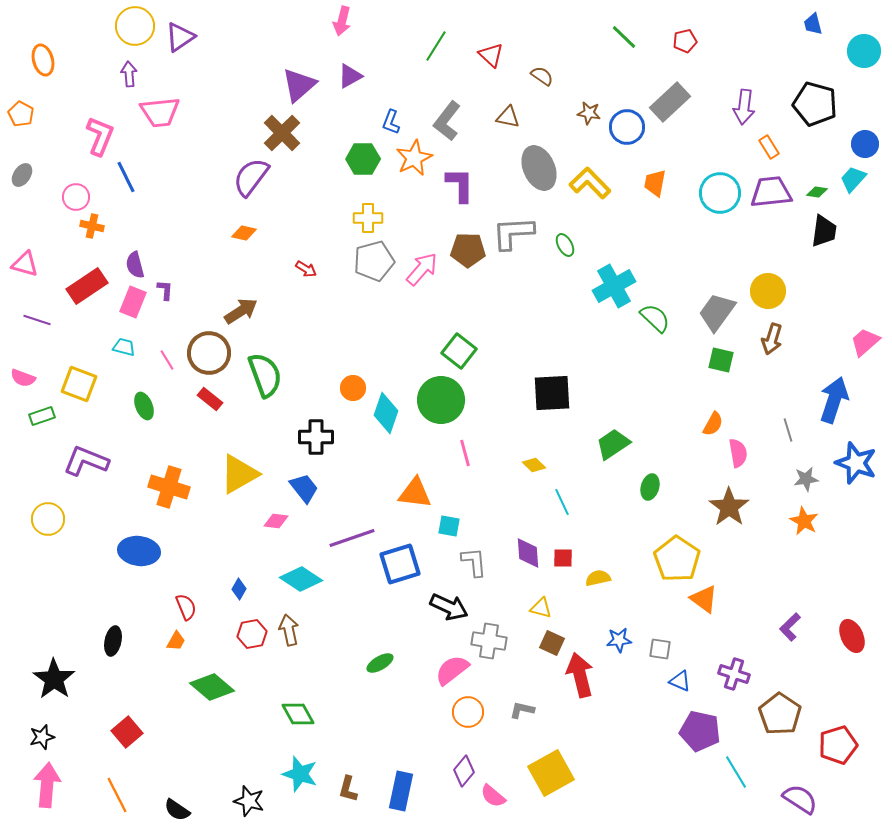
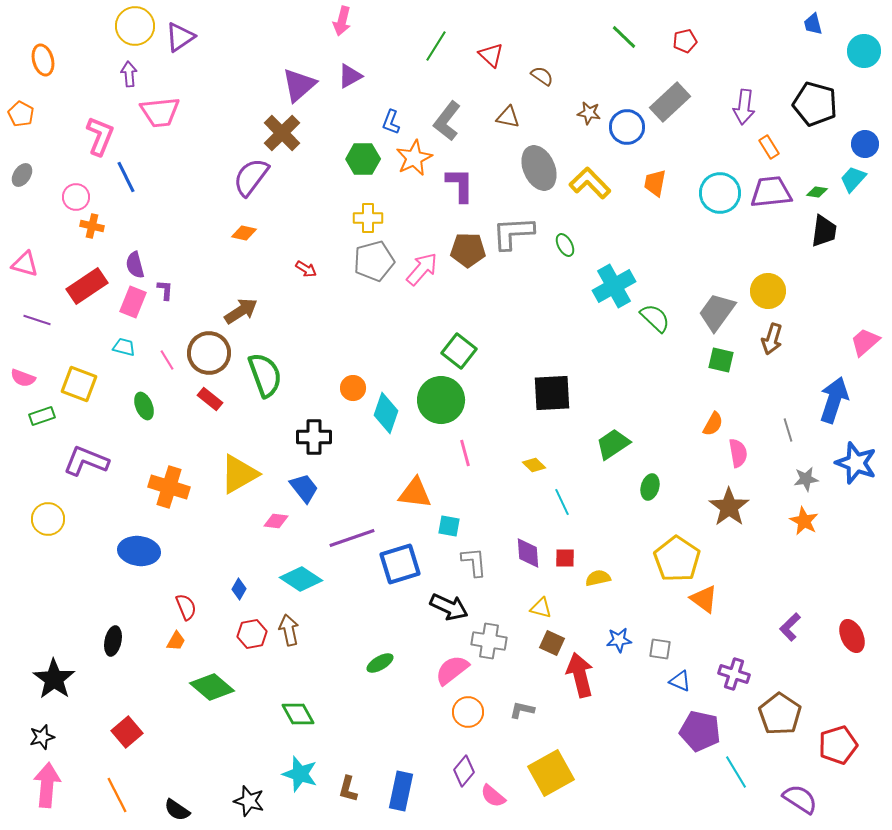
black cross at (316, 437): moved 2 px left
red square at (563, 558): moved 2 px right
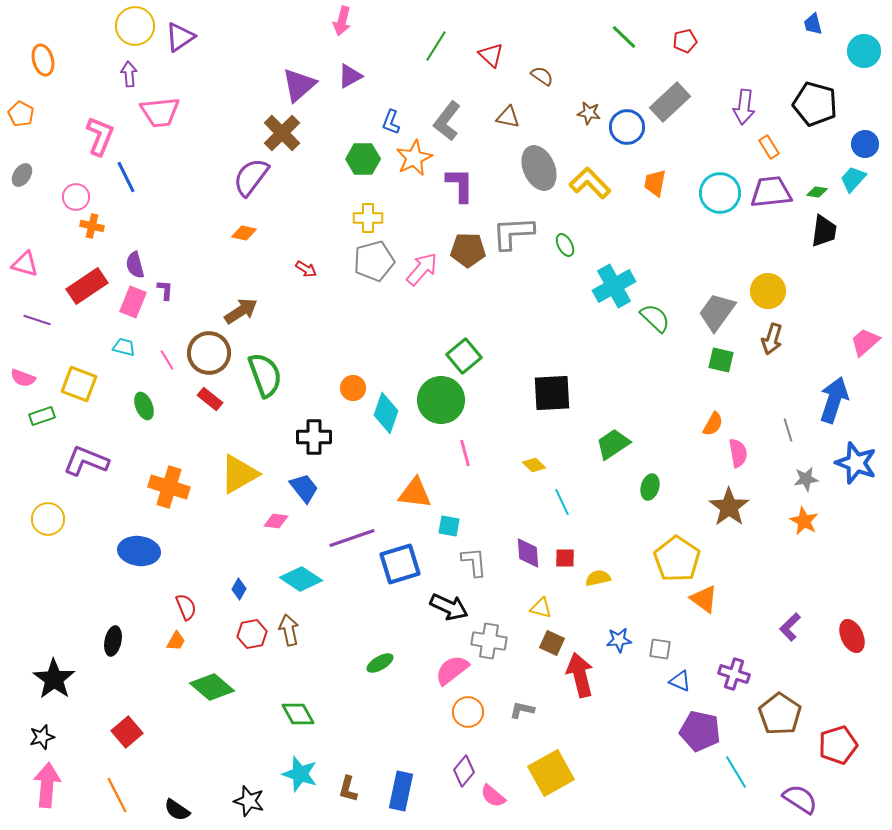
green square at (459, 351): moved 5 px right, 5 px down; rotated 12 degrees clockwise
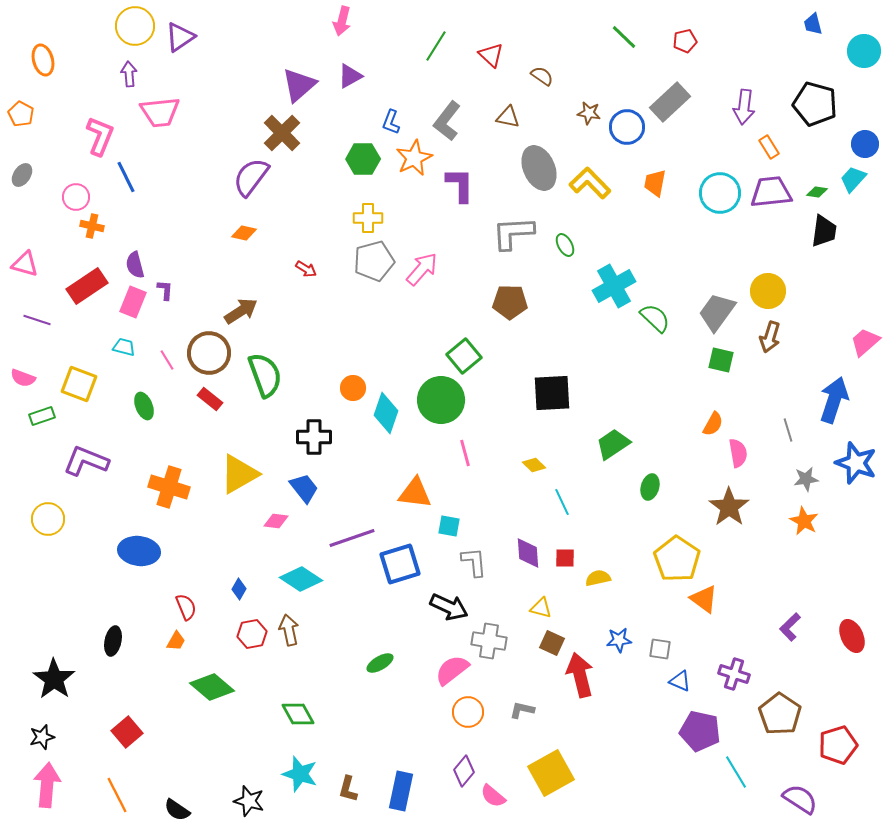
brown pentagon at (468, 250): moved 42 px right, 52 px down
brown arrow at (772, 339): moved 2 px left, 2 px up
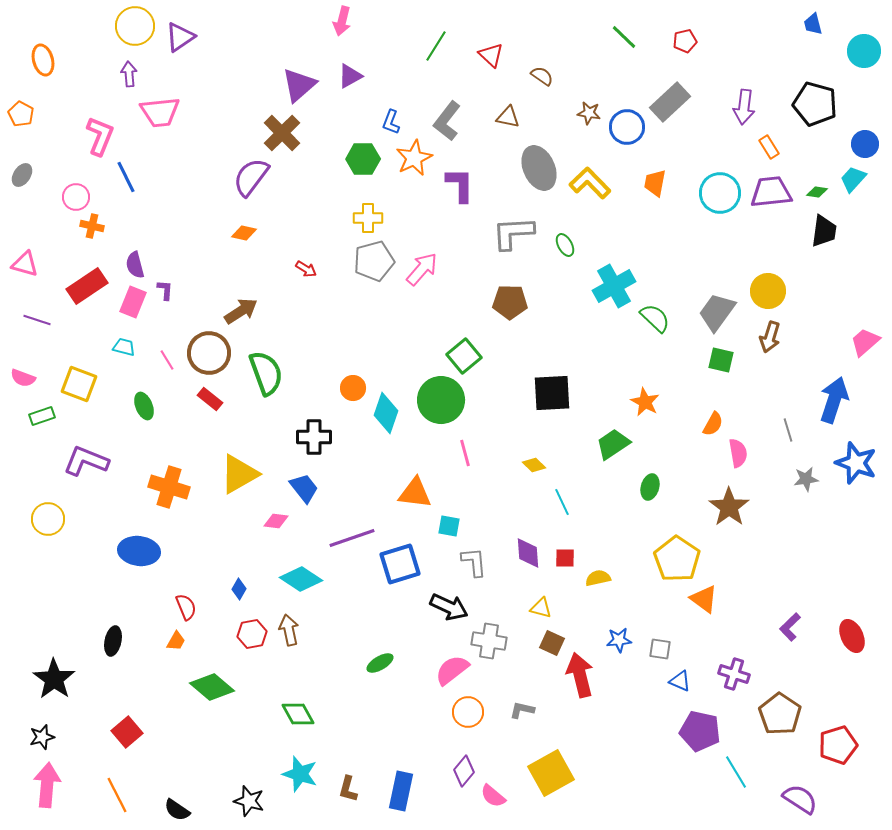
green semicircle at (265, 375): moved 1 px right, 2 px up
orange star at (804, 521): moved 159 px left, 119 px up
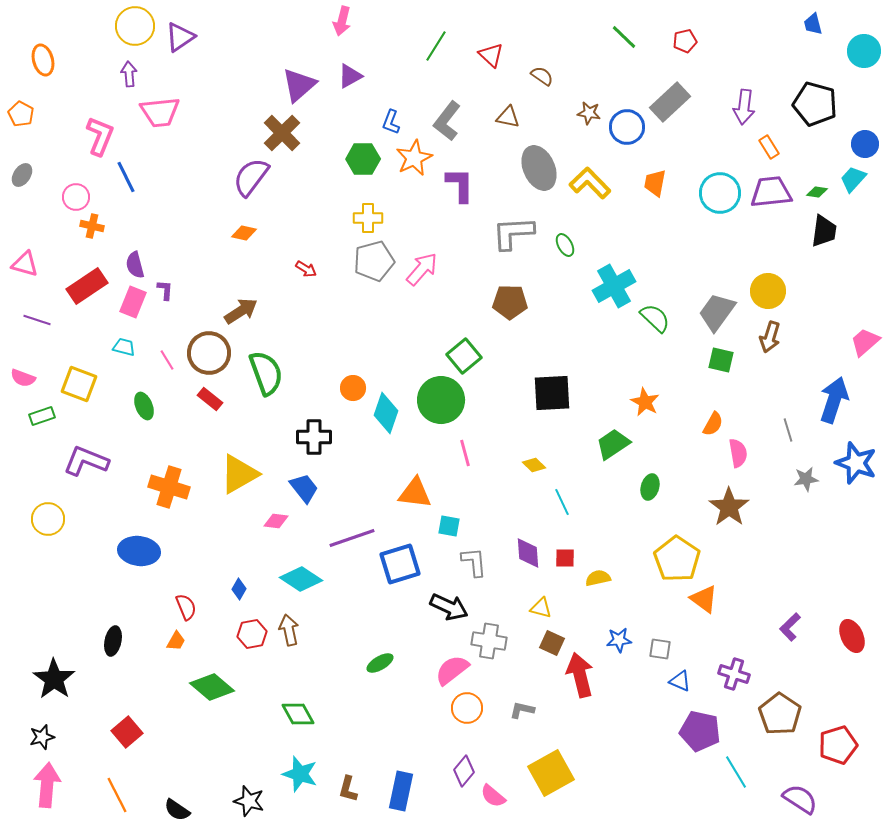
orange circle at (468, 712): moved 1 px left, 4 px up
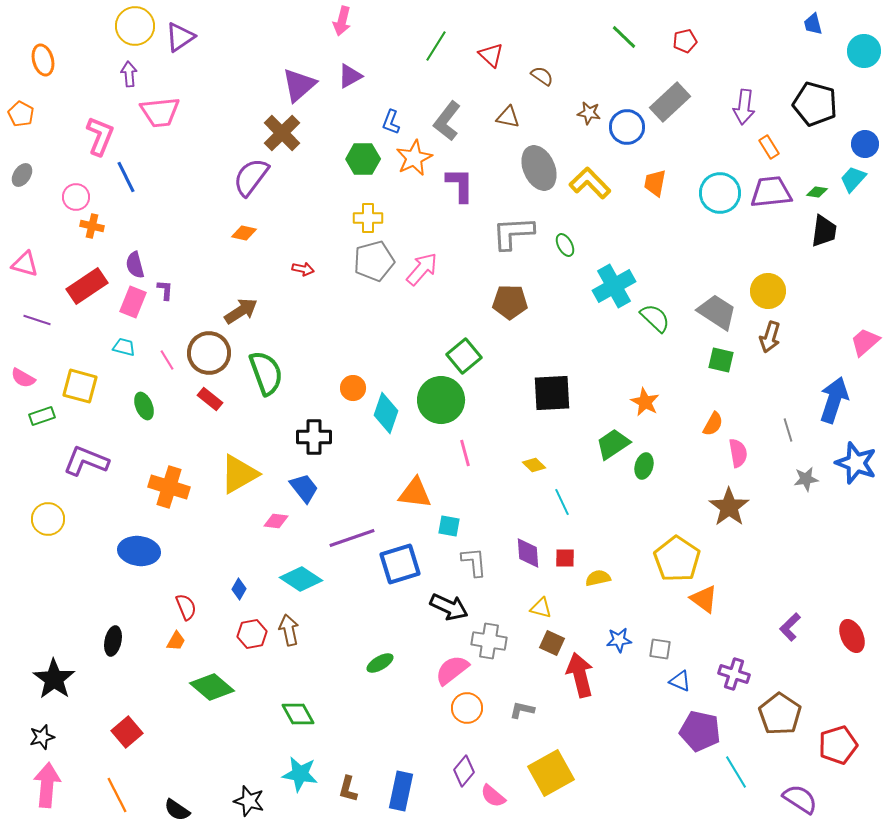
red arrow at (306, 269): moved 3 px left; rotated 20 degrees counterclockwise
gray trapezoid at (717, 312): rotated 87 degrees clockwise
pink semicircle at (23, 378): rotated 10 degrees clockwise
yellow square at (79, 384): moved 1 px right, 2 px down; rotated 6 degrees counterclockwise
green ellipse at (650, 487): moved 6 px left, 21 px up
cyan star at (300, 774): rotated 9 degrees counterclockwise
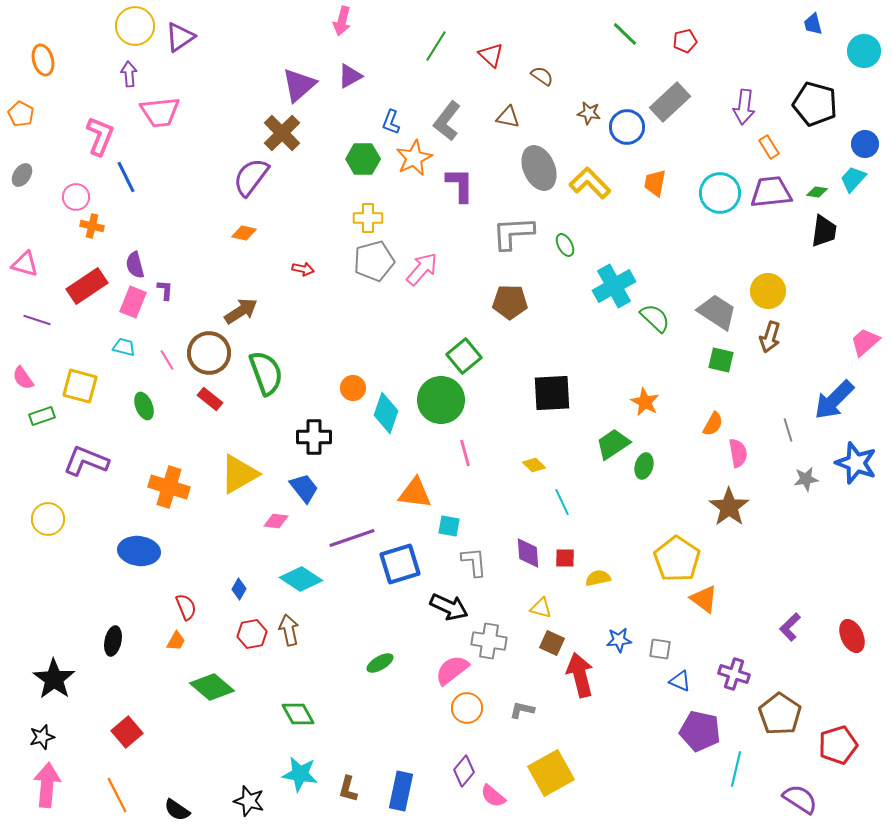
green line at (624, 37): moved 1 px right, 3 px up
pink semicircle at (23, 378): rotated 25 degrees clockwise
blue arrow at (834, 400): rotated 153 degrees counterclockwise
cyan line at (736, 772): moved 3 px up; rotated 44 degrees clockwise
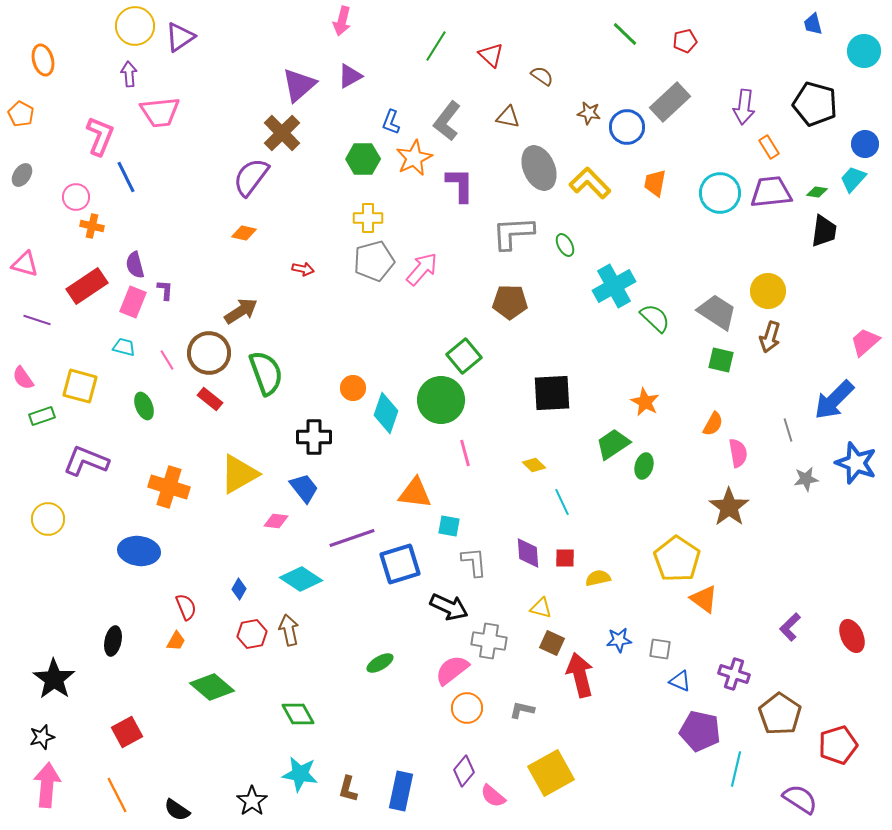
red square at (127, 732): rotated 12 degrees clockwise
black star at (249, 801): moved 3 px right; rotated 20 degrees clockwise
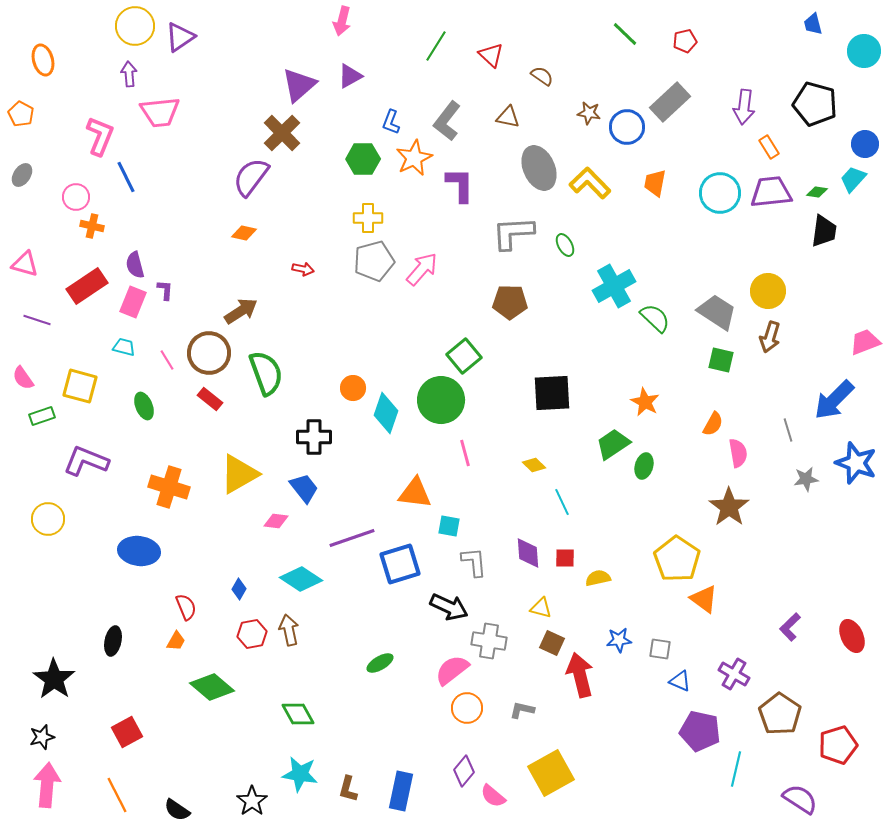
pink trapezoid at (865, 342): rotated 20 degrees clockwise
purple cross at (734, 674): rotated 12 degrees clockwise
